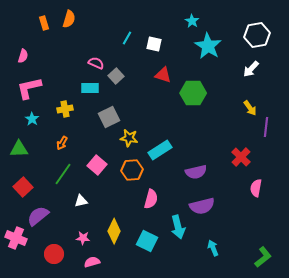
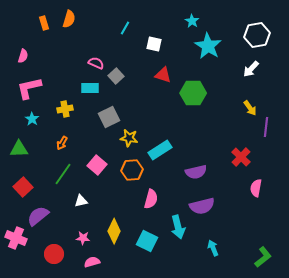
cyan line at (127, 38): moved 2 px left, 10 px up
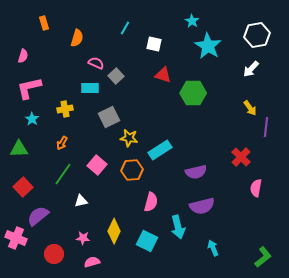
orange semicircle at (69, 19): moved 8 px right, 19 px down
pink semicircle at (151, 199): moved 3 px down
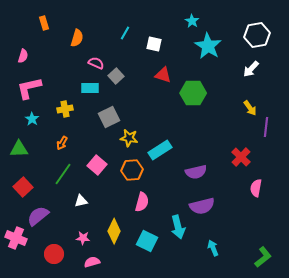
cyan line at (125, 28): moved 5 px down
pink semicircle at (151, 202): moved 9 px left
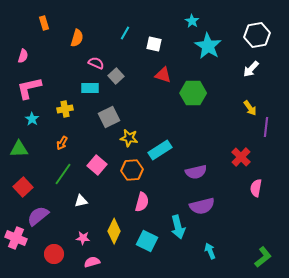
cyan arrow at (213, 248): moved 3 px left, 3 px down
